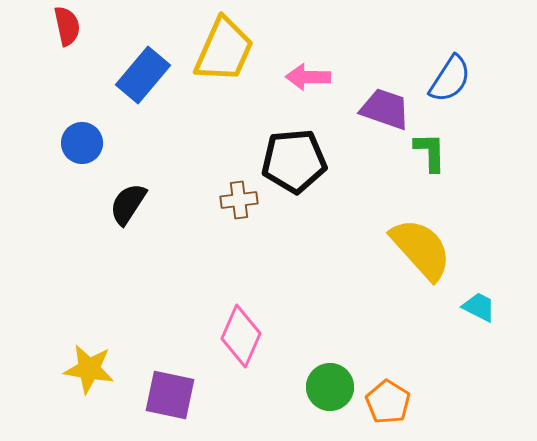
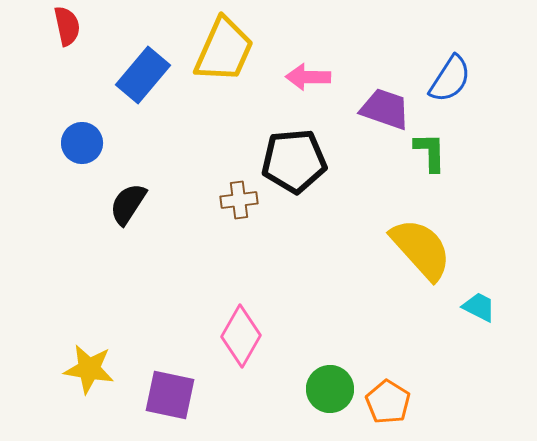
pink diamond: rotated 6 degrees clockwise
green circle: moved 2 px down
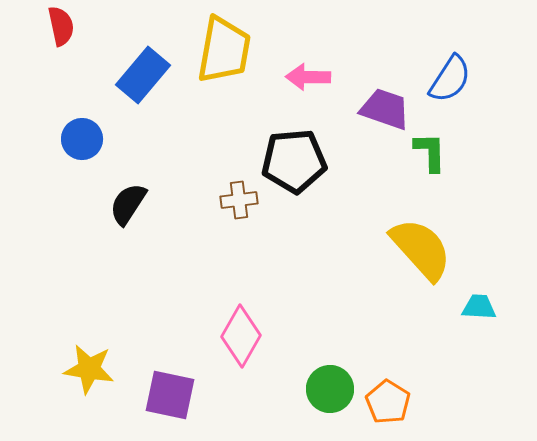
red semicircle: moved 6 px left
yellow trapezoid: rotated 14 degrees counterclockwise
blue circle: moved 4 px up
cyan trapezoid: rotated 24 degrees counterclockwise
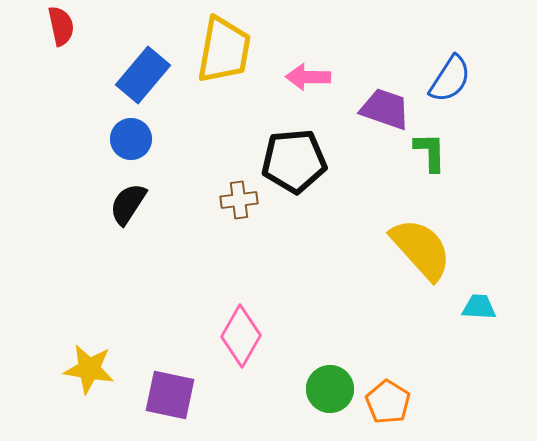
blue circle: moved 49 px right
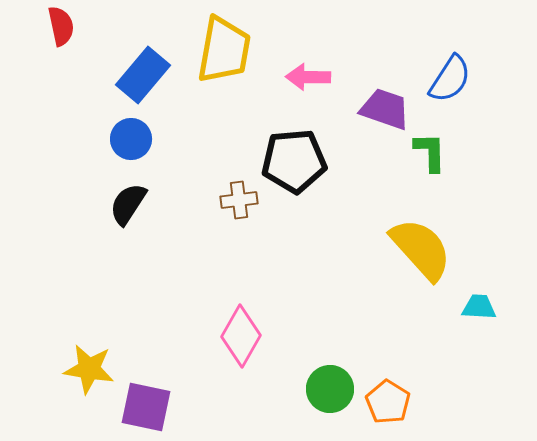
purple square: moved 24 px left, 12 px down
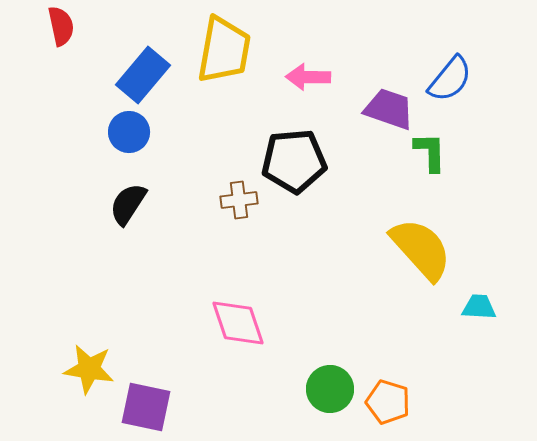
blue semicircle: rotated 6 degrees clockwise
purple trapezoid: moved 4 px right
blue circle: moved 2 px left, 7 px up
pink diamond: moved 3 px left, 13 px up; rotated 48 degrees counterclockwise
orange pentagon: rotated 15 degrees counterclockwise
